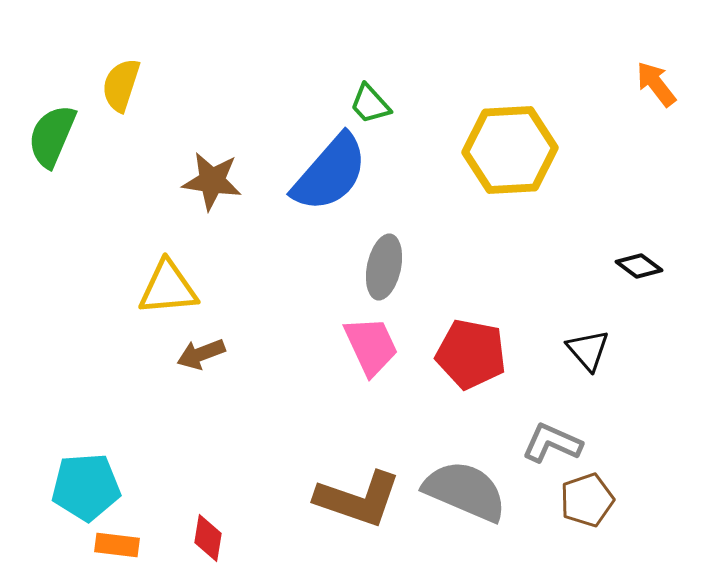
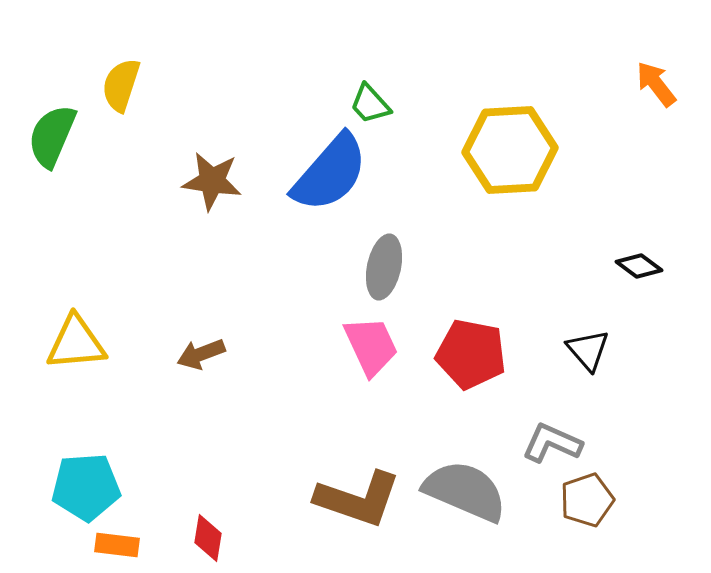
yellow triangle: moved 92 px left, 55 px down
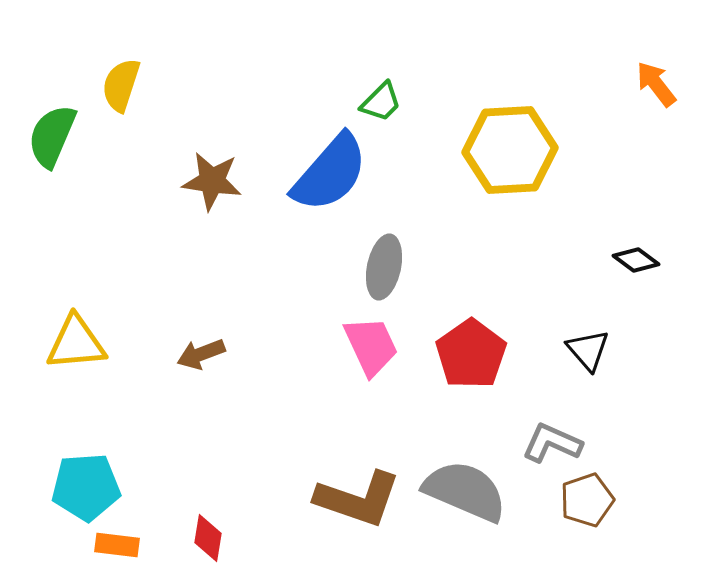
green trapezoid: moved 11 px right, 2 px up; rotated 93 degrees counterclockwise
black diamond: moved 3 px left, 6 px up
red pentagon: rotated 26 degrees clockwise
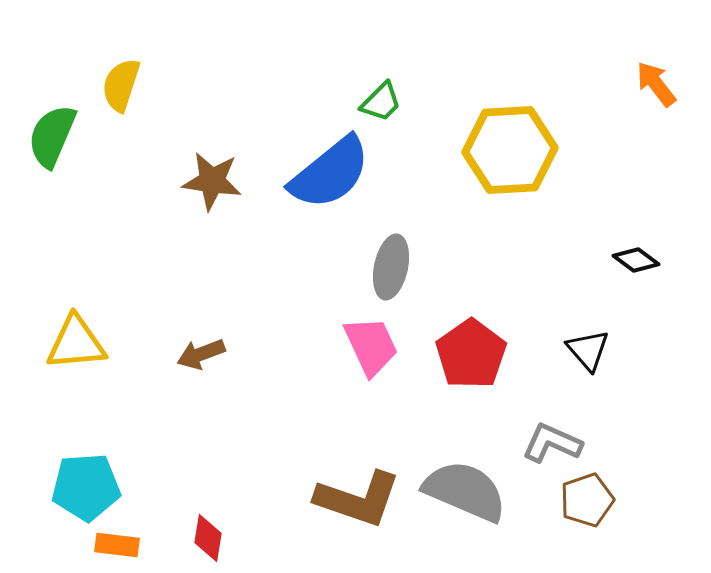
blue semicircle: rotated 10 degrees clockwise
gray ellipse: moved 7 px right
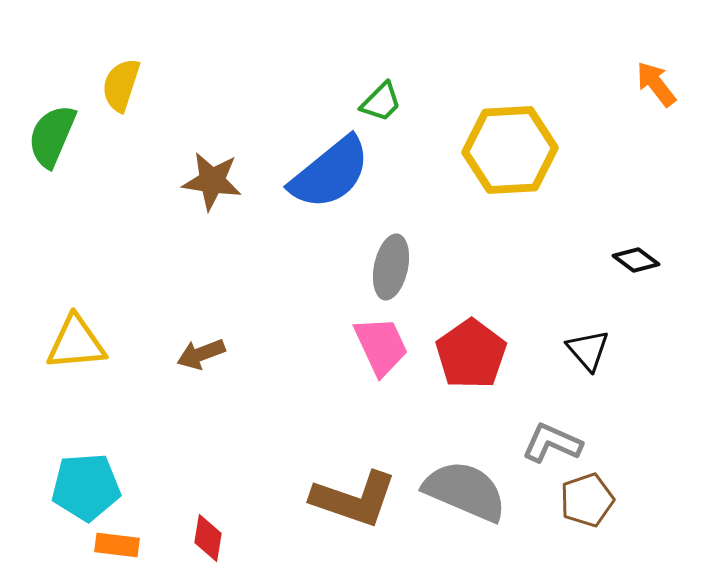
pink trapezoid: moved 10 px right
brown L-shape: moved 4 px left
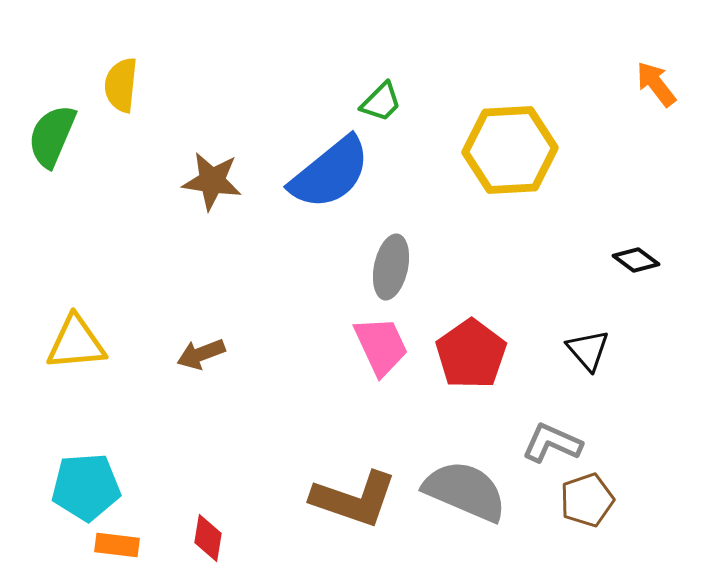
yellow semicircle: rotated 12 degrees counterclockwise
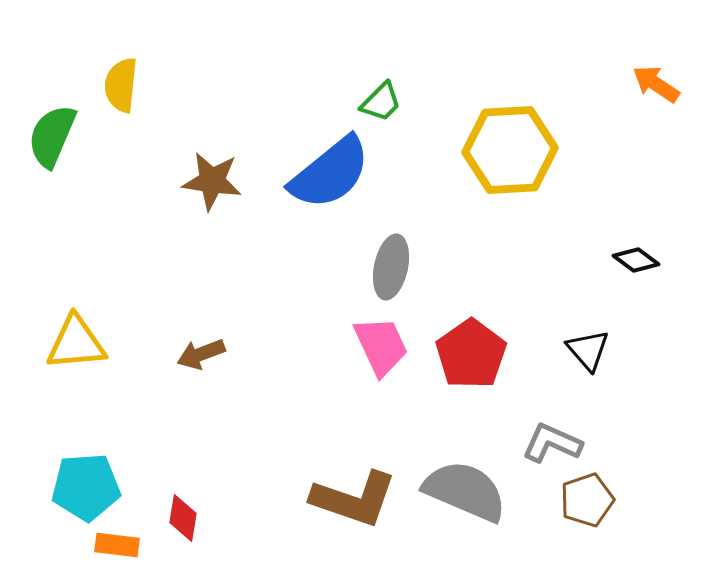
orange arrow: rotated 18 degrees counterclockwise
red diamond: moved 25 px left, 20 px up
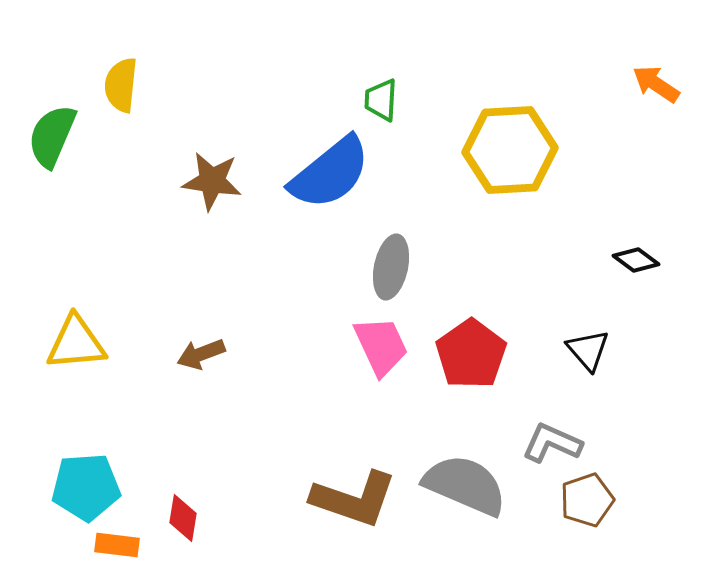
green trapezoid: moved 2 px up; rotated 138 degrees clockwise
gray semicircle: moved 6 px up
